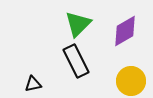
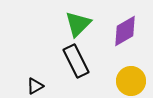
black triangle: moved 2 px right, 2 px down; rotated 18 degrees counterclockwise
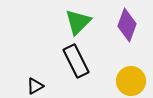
green triangle: moved 2 px up
purple diamond: moved 2 px right, 6 px up; rotated 40 degrees counterclockwise
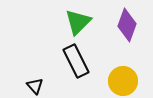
yellow circle: moved 8 px left
black triangle: rotated 42 degrees counterclockwise
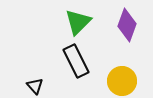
yellow circle: moved 1 px left
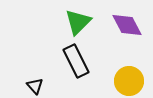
purple diamond: rotated 48 degrees counterclockwise
yellow circle: moved 7 px right
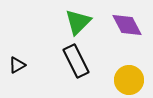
yellow circle: moved 1 px up
black triangle: moved 18 px left, 21 px up; rotated 42 degrees clockwise
